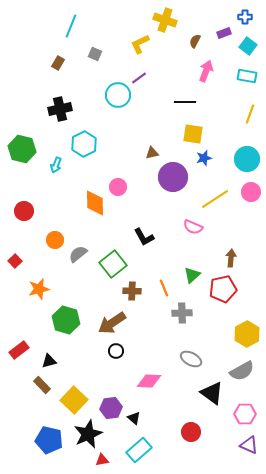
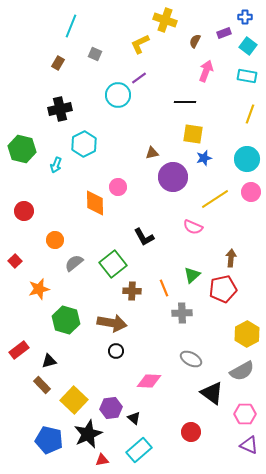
gray semicircle at (78, 254): moved 4 px left, 9 px down
brown arrow at (112, 323): rotated 136 degrees counterclockwise
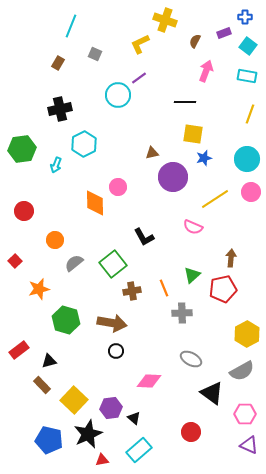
green hexagon at (22, 149): rotated 20 degrees counterclockwise
brown cross at (132, 291): rotated 12 degrees counterclockwise
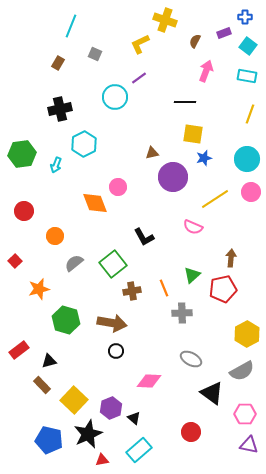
cyan circle at (118, 95): moved 3 px left, 2 px down
green hexagon at (22, 149): moved 5 px down
orange diamond at (95, 203): rotated 20 degrees counterclockwise
orange circle at (55, 240): moved 4 px up
purple hexagon at (111, 408): rotated 15 degrees counterclockwise
purple triangle at (249, 445): rotated 12 degrees counterclockwise
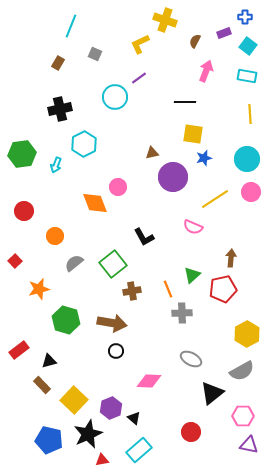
yellow line at (250, 114): rotated 24 degrees counterclockwise
orange line at (164, 288): moved 4 px right, 1 px down
black triangle at (212, 393): rotated 45 degrees clockwise
pink hexagon at (245, 414): moved 2 px left, 2 px down
